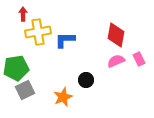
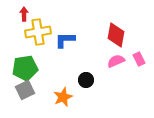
red arrow: moved 1 px right
green pentagon: moved 9 px right
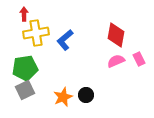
yellow cross: moved 2 px left, 1 px down
blue L-shape: rotated 40 degrees counterclockwise
black circle: moved 15 px down
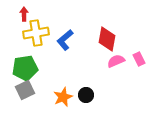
red diamond: moved 9 px left, 4 px down
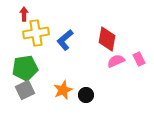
orange star: moved 7 px up
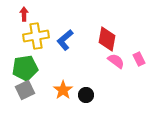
yellow cross: moved 3 px down
pink semicircle: rotated 60 degrees clockwise
orange star: rotated 12 degrees counterclockwise
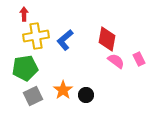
gray square: moved 8 px right, 6 px down
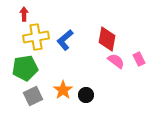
yellow cross: moved 1 px down
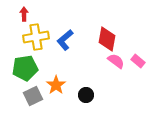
pink rectangle: moved 1 px left, 2 px down; rotated 24 degrees counterclockwise
orange star: moved 7 px left, 5 px up
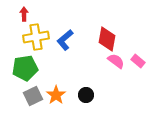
orange star: moved 10 px down
